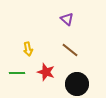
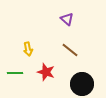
green line: moved 2 px left
black circle: moved 5 px right
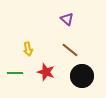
black circle: moved 8 px up
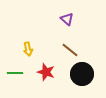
black circle: moved 2 px up
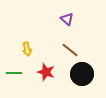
yellow arrow: moved 1 px left
green line: moved 1 px left
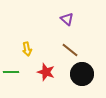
green line: moved 3 px left, 1 px up
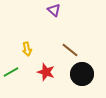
purple triangle: moved 13 px left, 9 px up
green line: rotated 28 degrees counterclockwise
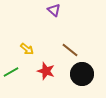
yellow arrow: rotated 40 degrees counterclockwise
red star: moved 1 px up
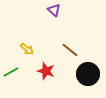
black circle: moved 6 px right
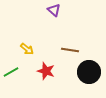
brown line: rotated 30 degrees counterclockwise
black circle: moved 1 px right, 2 px up
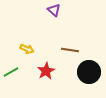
yellow arrow: rotated 16 degrees counterclockwise
red star: rotated 24 degrees clockwise
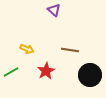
black circle: moved 1 px right, 3 px down
